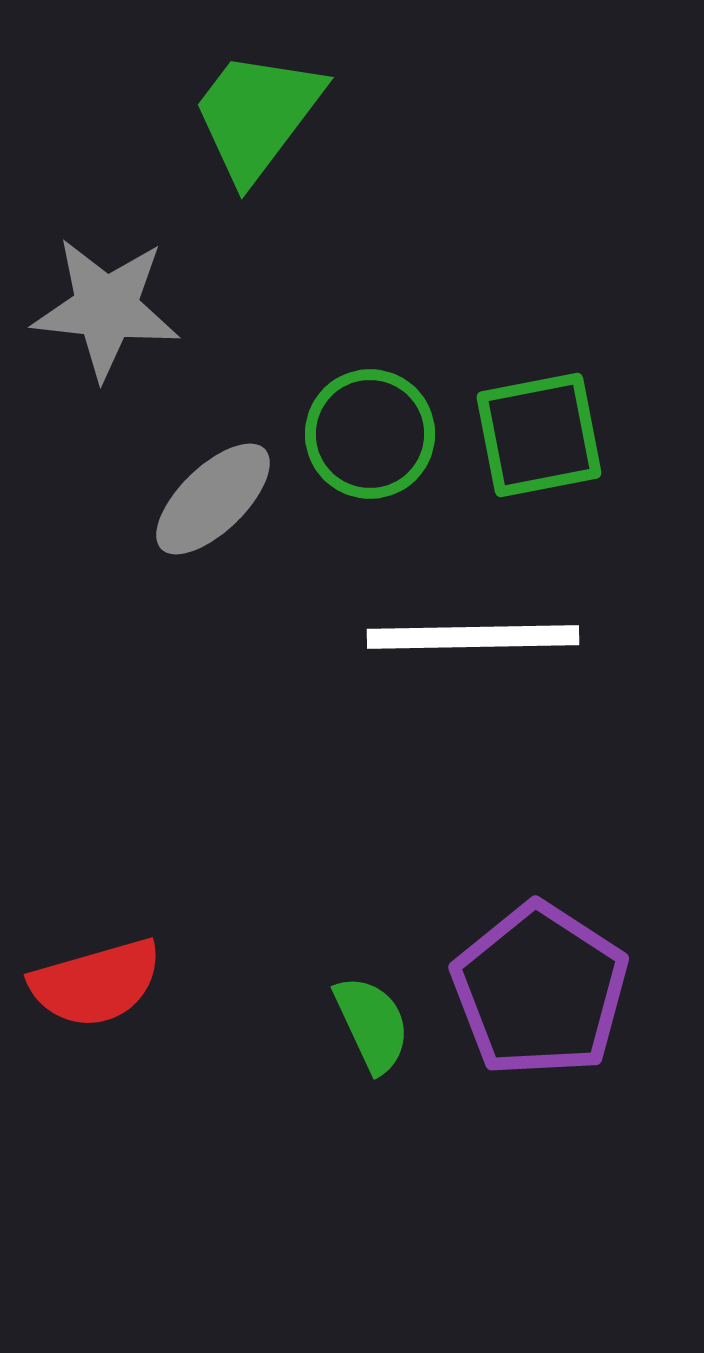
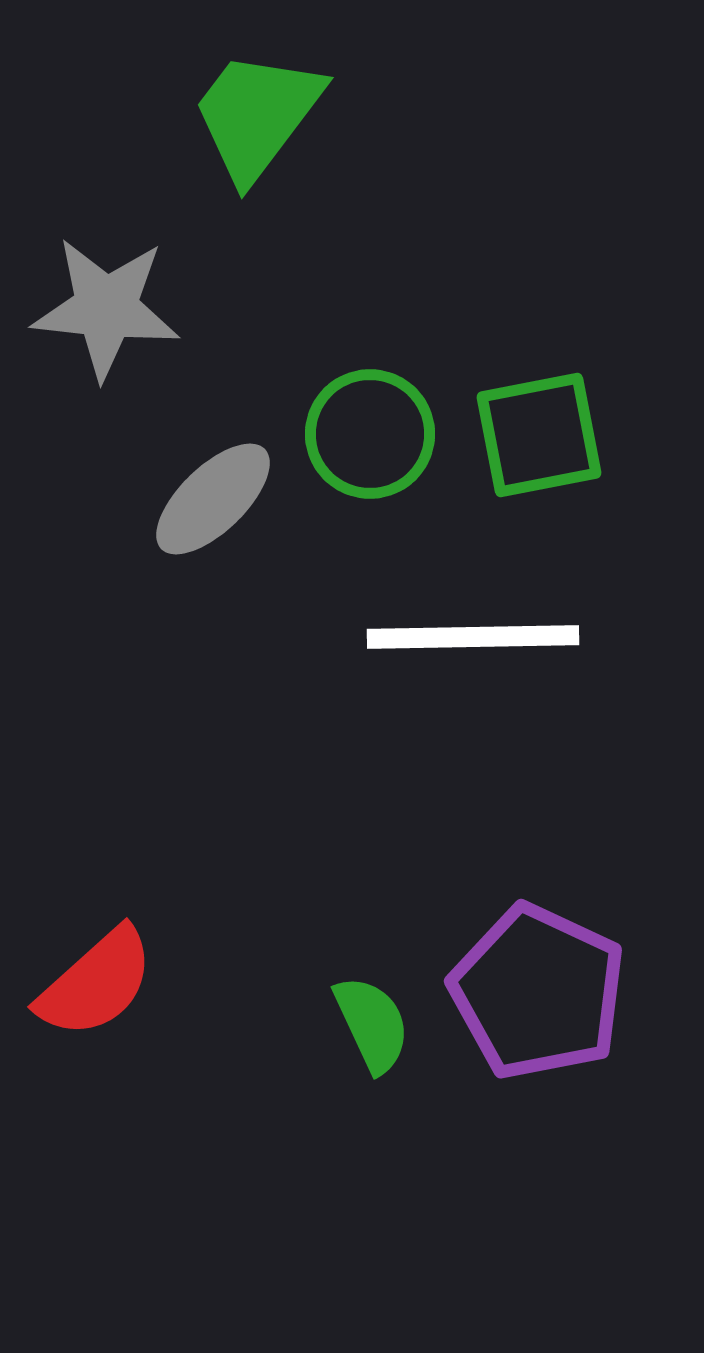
red semicircle: rotated 26 degrees counterclockwise
purple pentagon: moved 2 px left, 2 px down; rotated 8 degrees counterclockwise
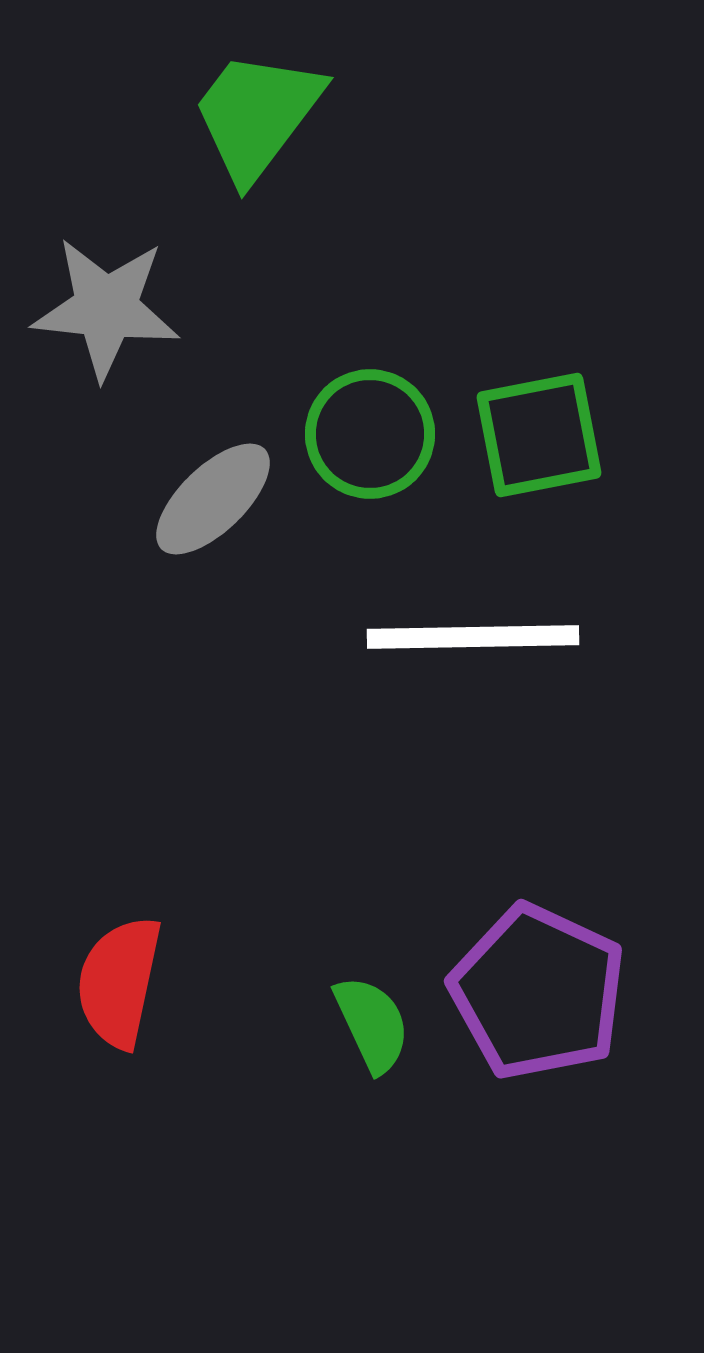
red semicircle: moved 23 px right, 1 px up; rotated 144 degrees clockwise
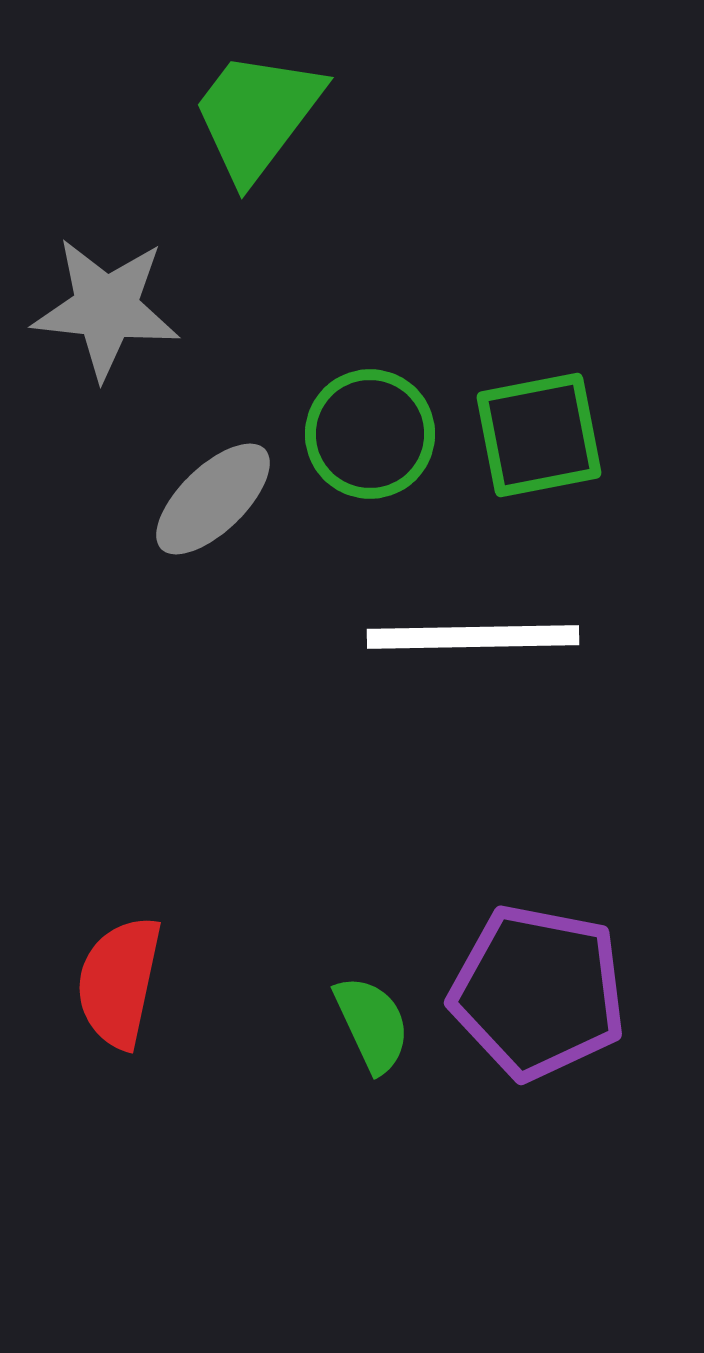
purple pentagon: rotated 14 degrees counterclockwise
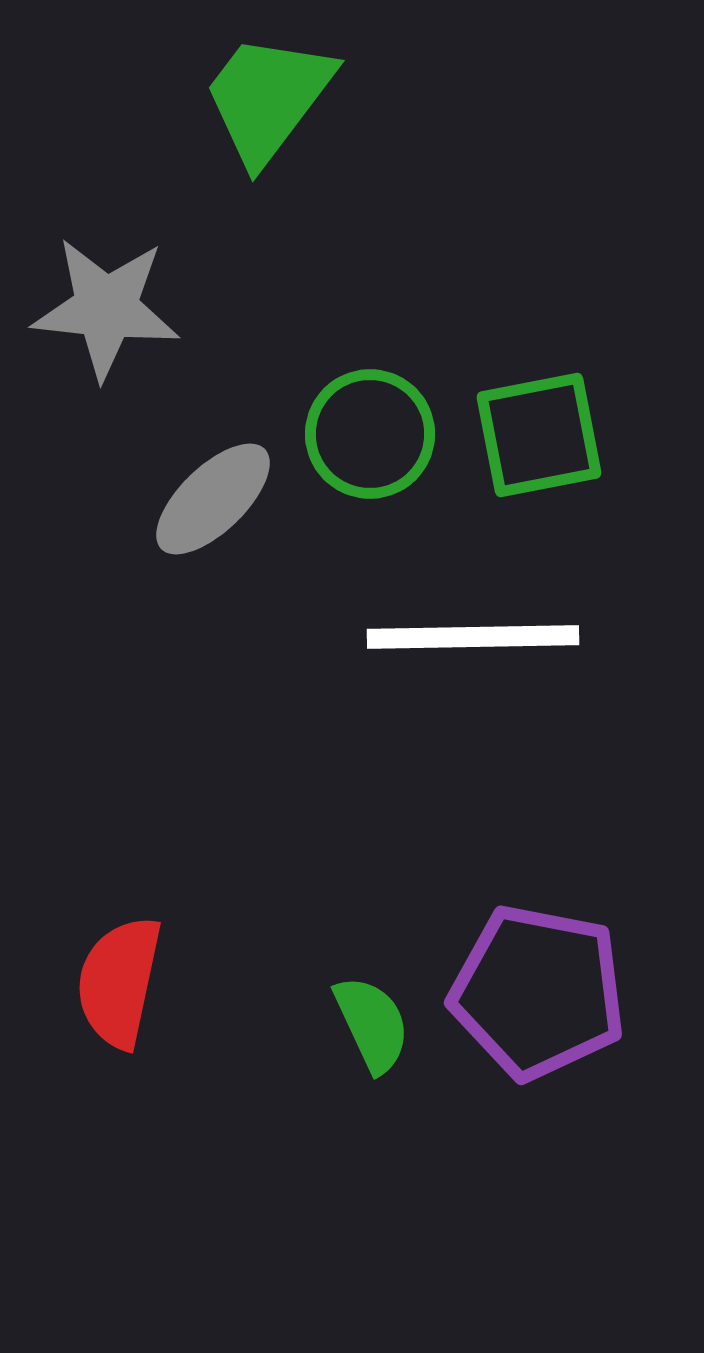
green trapezoid: moved 11 px right, 17 px up
